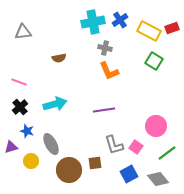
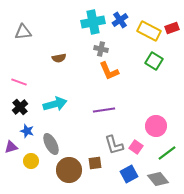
gray cross: moved 4 px left, 1 px down
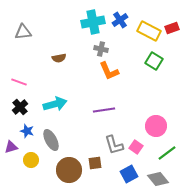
gray ellipse: moved 4 px up
yellow circle: moved 1 px up
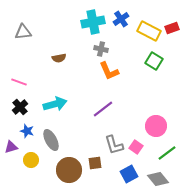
blue cross: moved 1 px right, 1 px up
purple line: moved 1 px left, 1 px up; rotated 30 degrees counterclockwise
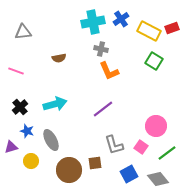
pink line: moved 3 px left, 11 px up
pink square: moved 5 px right
yellow circle: moved 1 px down
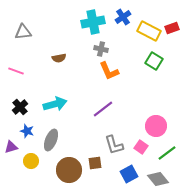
blue cross: moved 2 px right, 2 px up
gray ellipse: rotated 50 degrees clockwise
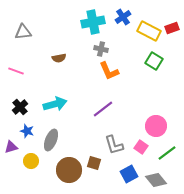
brown square: moved 1 px left; rotated 24 degrees clockwise
gray diamond: moved 2 px left, 1 px down
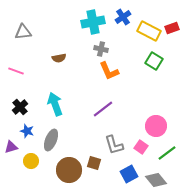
cyan arrow: rotated 95 degrees counterclockwise
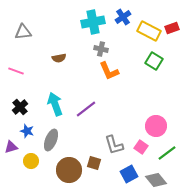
purple line: moved 17 px left
